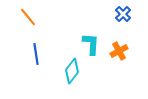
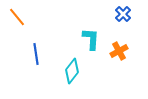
orange line: moved 11 px left
cyan L-shape: moved 5 px up
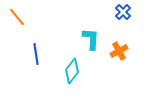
blue cross: moved 2 px up
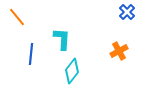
blue cross: moved 4 px right
cyan L-shape: moved 29 px left
blue line: moved 5 px left; rotated 15 degrees clockwise
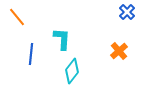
orange cross: rotated 12 degrees counterclockwise
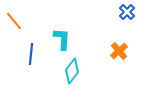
orange line: moved 3 px left, 4 px down
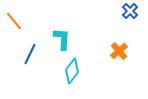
blue cross: moved 3 px right, 1 px up
blue line: moved 1 px left; rotated 20 degrees clockwise
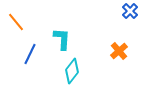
orange line: moved 2 px right, 1 px down
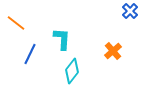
orange line: moved 1 px down; rotated 12 degrees counterclockwise
orange cross: moved 6 px left
